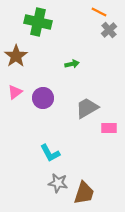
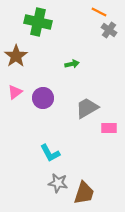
gray cross: rotated 14 degrees counterclockwise
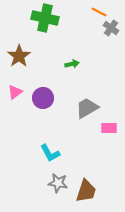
green cross: moved 7 px right, 4 px up
gray cross: moved 2 px right, 2 px up
brown star: moved 3 px right
brown trapezoid: moved 2 px right, 2 px up
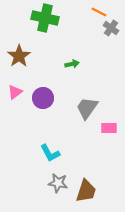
gray trapezoid: rotated 25 degrees counterclockwise
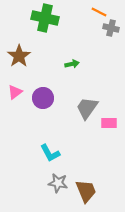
gray cross: rotated 21 degrees counterclockwise
pink rectangle: moved 5 px up
brown trapezoid: rotated 40 degrees counterclockwise
